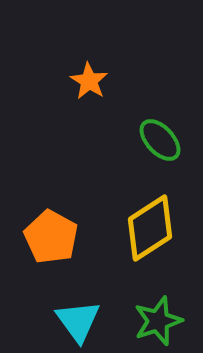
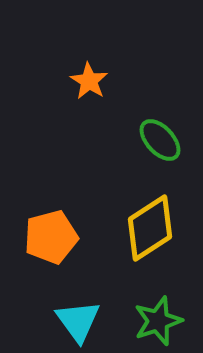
orange pentagon: rotated 28 degrees clockwise
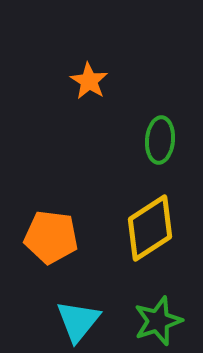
green ellipse: rotated 48 degrees clockwise
orange pentagon: rotated 22 degrees clockwise
cyan triangle: rotated 15 degrees clockwise
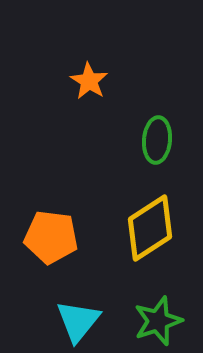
green ellipse: moved 3 px left
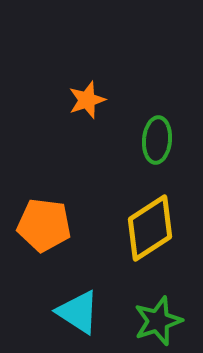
orange star: moved 2 px left, 19 px down; rotated 21 degrees clockwise
orange pentagon: moved 7 px left, 12 px up
cyan triangle: moved 9 px up; rotated 36 degrees counterclockwise
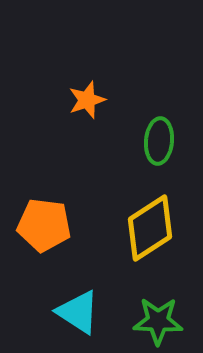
green ellipse: moved 2 px right, 1 px down
green star: rotated 21 degrees clockwise
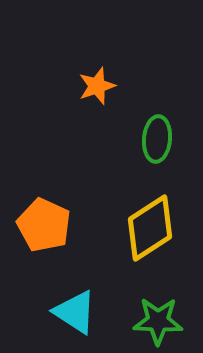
orange star: moved 10 px right, 14 px up
green ellipse: moved 2 px left, 2 px up
orange pentagon: rotated 18 degrees clockwise
cyan triangle: moved 3 px left
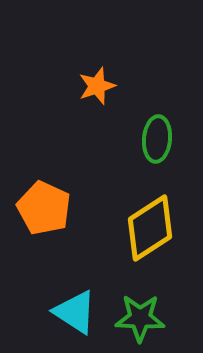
orange pentagon: moved 17 px up
green star: moved 18 px left, 3 px up
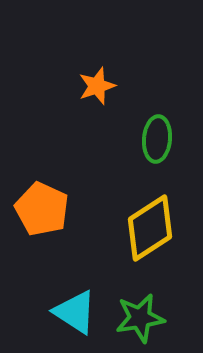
orange pentagon: moved 2 px left, 1 px down
green star: rotated 12 degrees counterclockwise
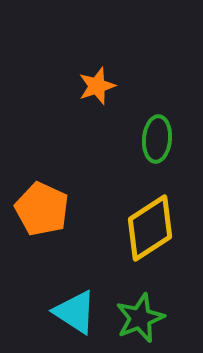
green star: rotated 12 degrees counterclockwise
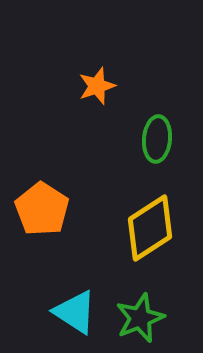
orange pentagon: rotated 8 degrees clockwise
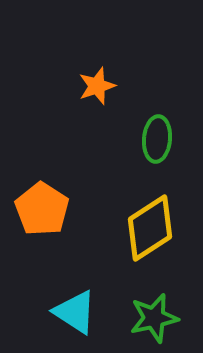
green star: moved 14 px right; rotated 9 degrees clockwise
